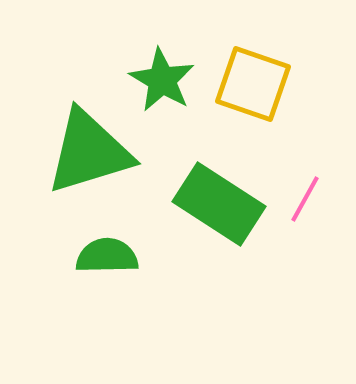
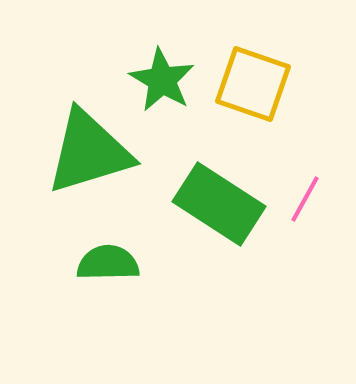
green semicircle: moved 1 px right, 7 px down
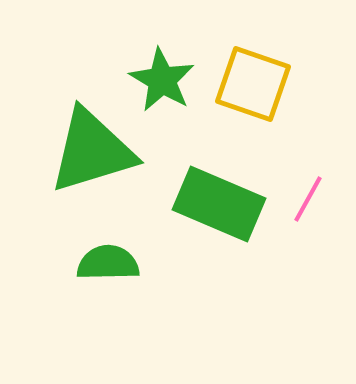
green triangle: moved 3 px right, 1 px up
pink line: moved 3 px right
green rectangle: rotated 10 degrees counterclockwise
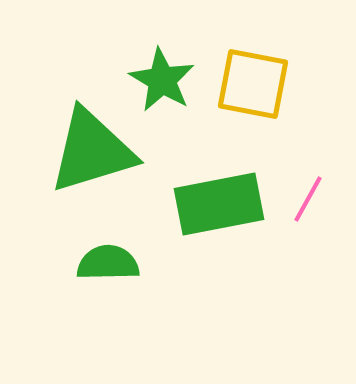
yellow square: rotated 8 degrees counterclockwise
green rectangle: rotated 34 degrees counterclockwise
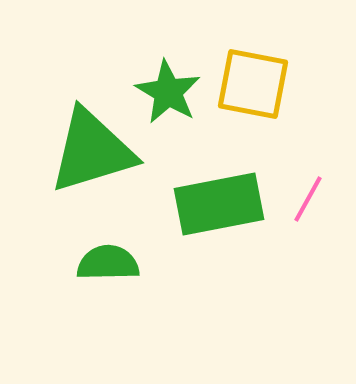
green star: moved 6 px right, 12 px down
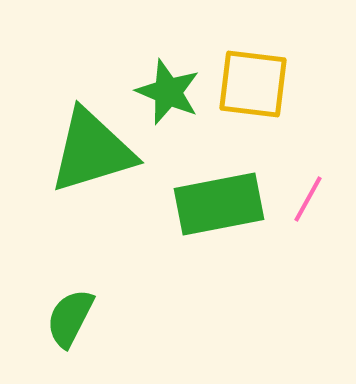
yellow square: rotated 4 degrees counterclockwise
green star: rotated 8 degrees counterclockwise
green semicircle: moved 38 px left, 55 px down; rotated 62 degrees counterclockwise
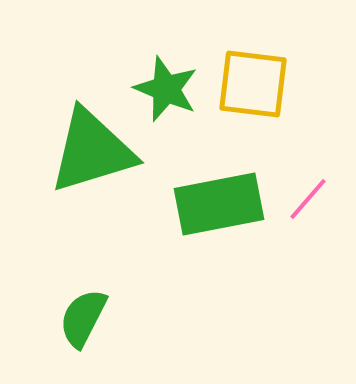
green star: moved 2 px left, 3 px up
pink line: rotated 12 degrees clockwise
green semicircle: moved 13 px right
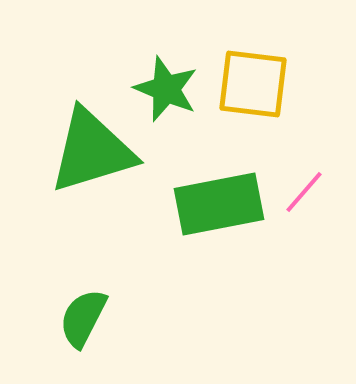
pink line: moved 4 px left, 7 px up
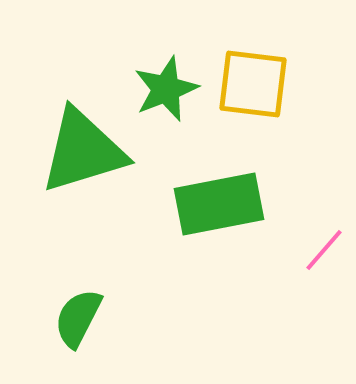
green star: rotated 28 degrees clockwise
green triangle: moved 9 px left
pink line: moved 20 px right, 58 px down
green semicircle: moved 5 px left
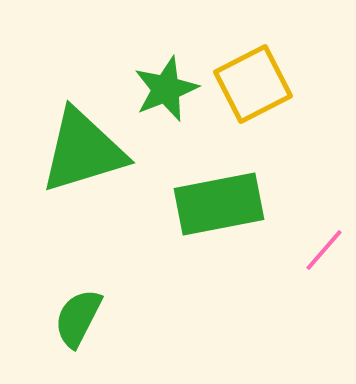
yellow square: rotated 34 degrees counterclockwise
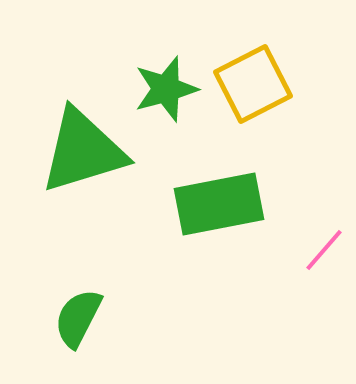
green star: rotated 6 degrees clockwise
